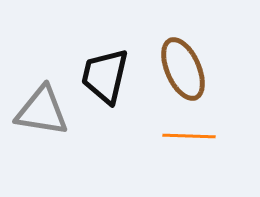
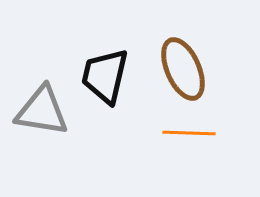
orange line: moved 3 px up
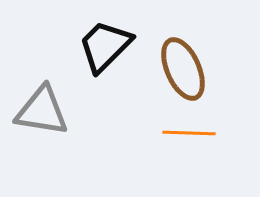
black trapezoid: moved 30 px up; rotated 32 degrees clockwise
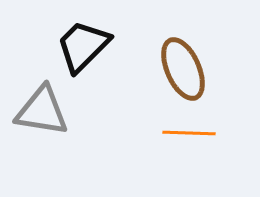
black trapezoid: moved 22 px left
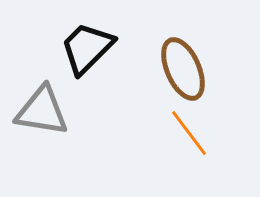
black trapezoid: moved 4 px right, 2 px down
orange line: rotated 51 degrees clockwise
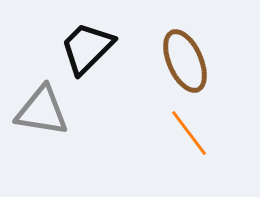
brown ellipse: moved 2 px right, 8 px up
